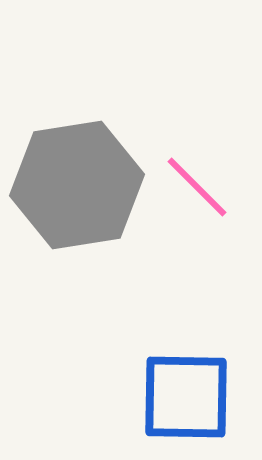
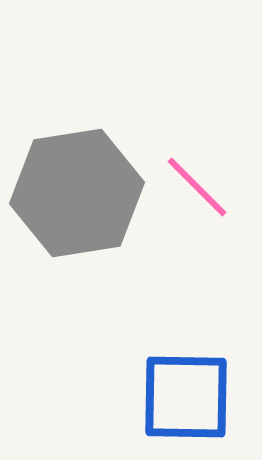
gray hexagon: moved 8 px down
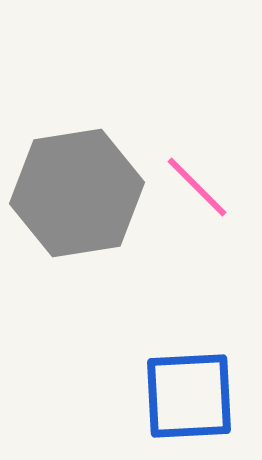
blue square: moved 3 px right, 1 px up; rotated 4 degrees counterclockwise
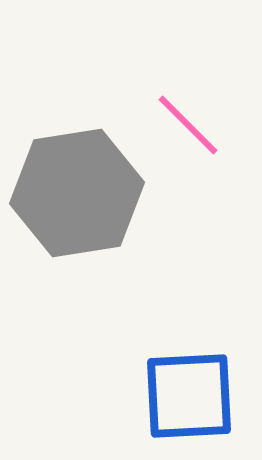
pink line: moved 9 px left, 62 px up
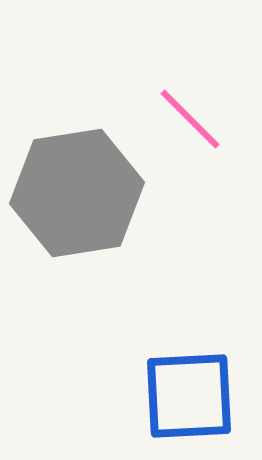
pink line: moved 2 px right, 6 px up
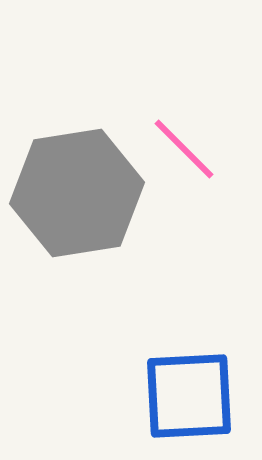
pink line: moved 6 px left, 30 px down
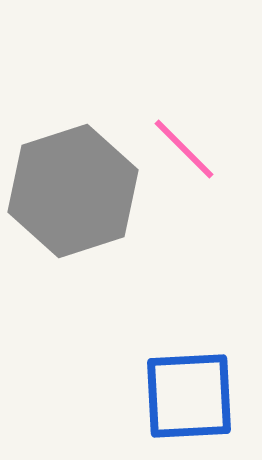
gray hexagon: moved 4 px left, 2 px up; rotated 9 degrees counterclockwise
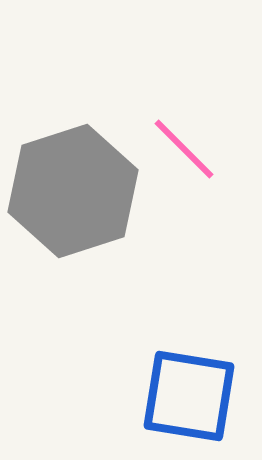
blue square: rotated 12 degrees clockwise
